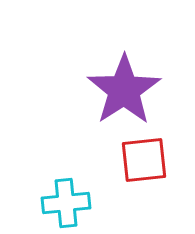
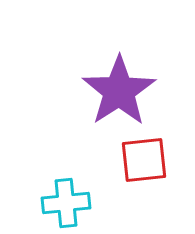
purple star: moved 5 px left, 1 px down
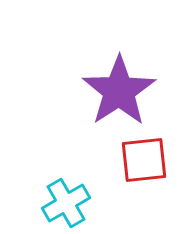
cyan cross: rotated 24 degrees counterclockwise
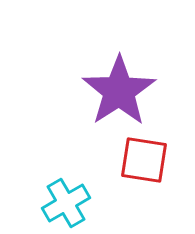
red square: rotated 15 degrees clockwise
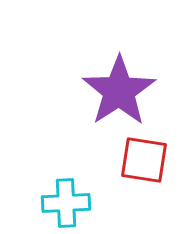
cyan cross: rotated 27 degrees clockwise
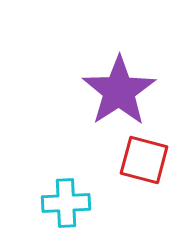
red square: rotated 6 degrees clockwise
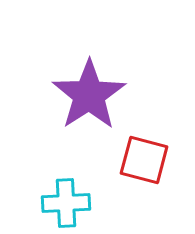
purple star: moved 30 px left, 4 px down
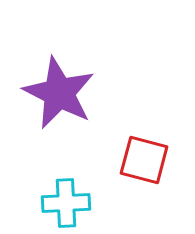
purple star: moved 30 px left, 2 px up; rotated 12 degrees counterclockwise
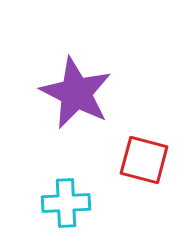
purple star: moved 17 px right
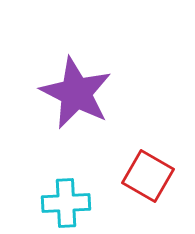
red square: moved 4 px right, 16 px down; rotated 15 degrees clockwise
